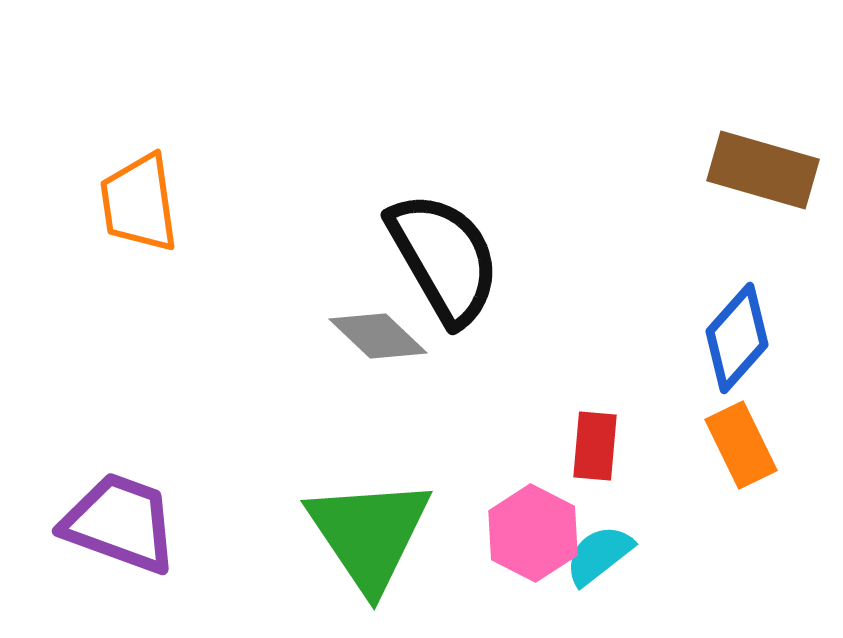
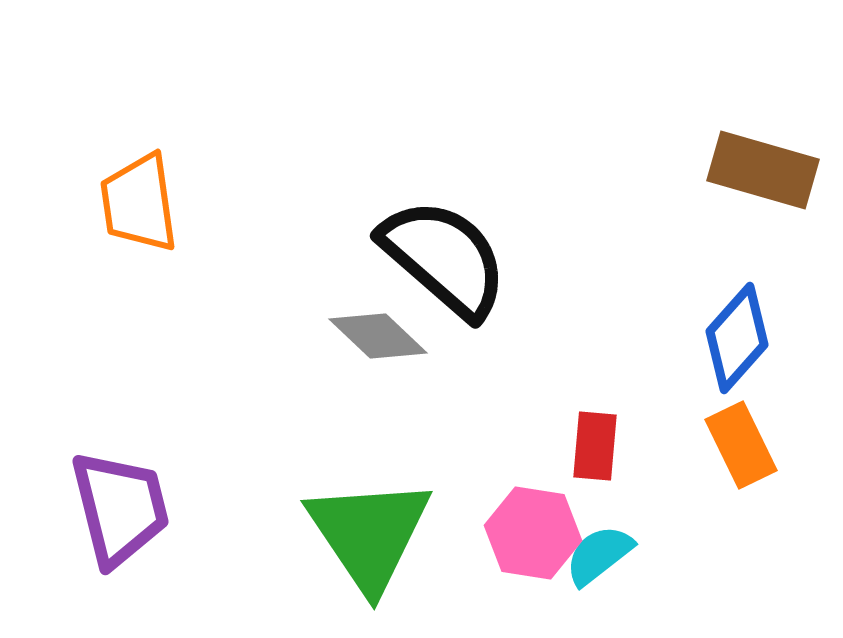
black semicircle: rotated 19 degrees counterclockwise
purple trapezoid: moved 15 px up; rotated 56 degrees clockwise
pink hexagon: rotated 18 degrees counterclockwise
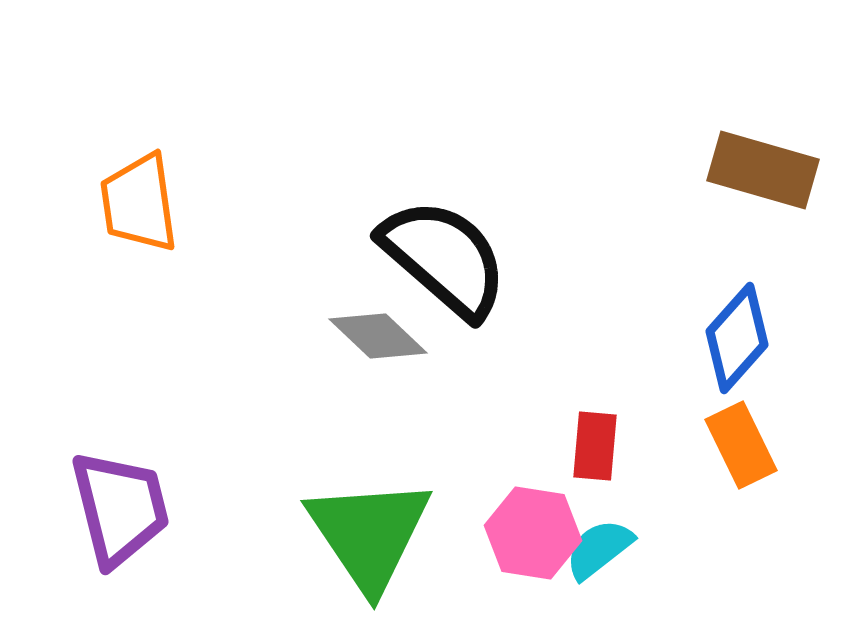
cyan semicircle: moved 6 px up
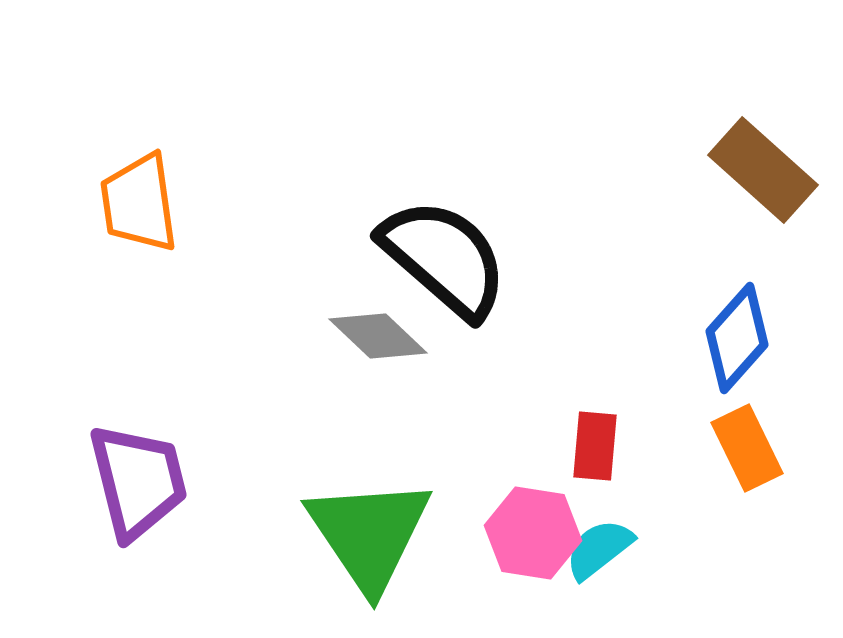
brown rectangle: rotated 26 degrees clockwise
orange rectangle: moved 6 px right, 3 px down
purple trapezoid: moved 18 px right, 27 px up
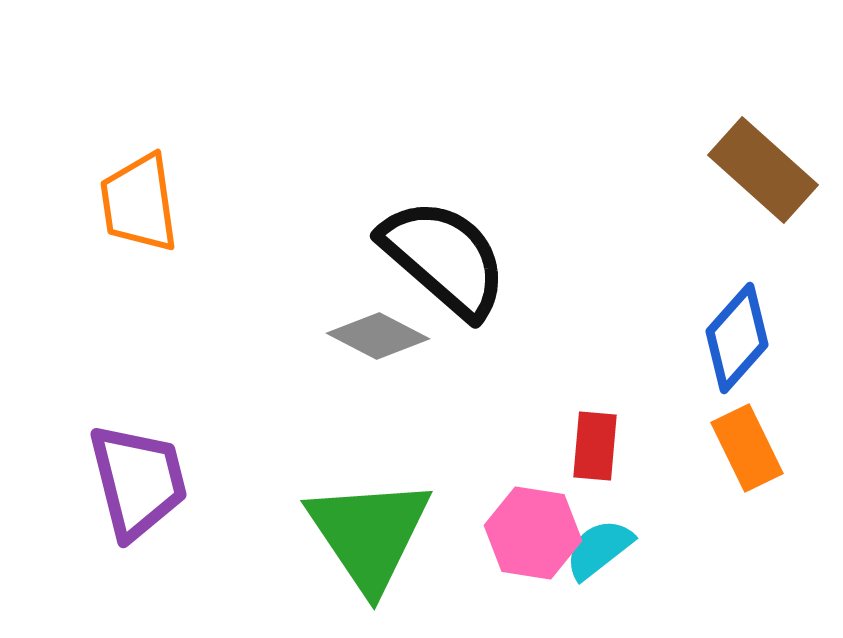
gray diamond: rotated 16 degrees counterclockwise
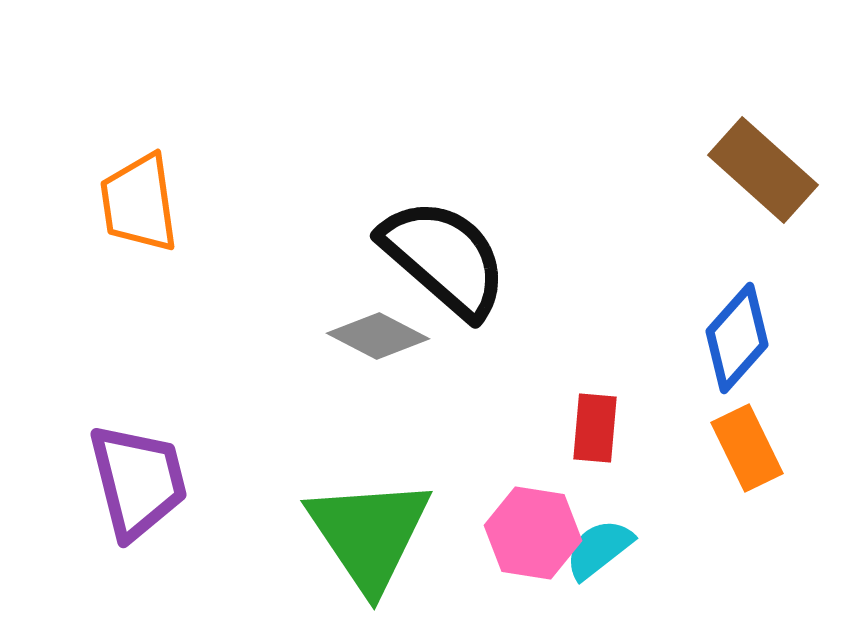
red rectangle: moved 18 px up
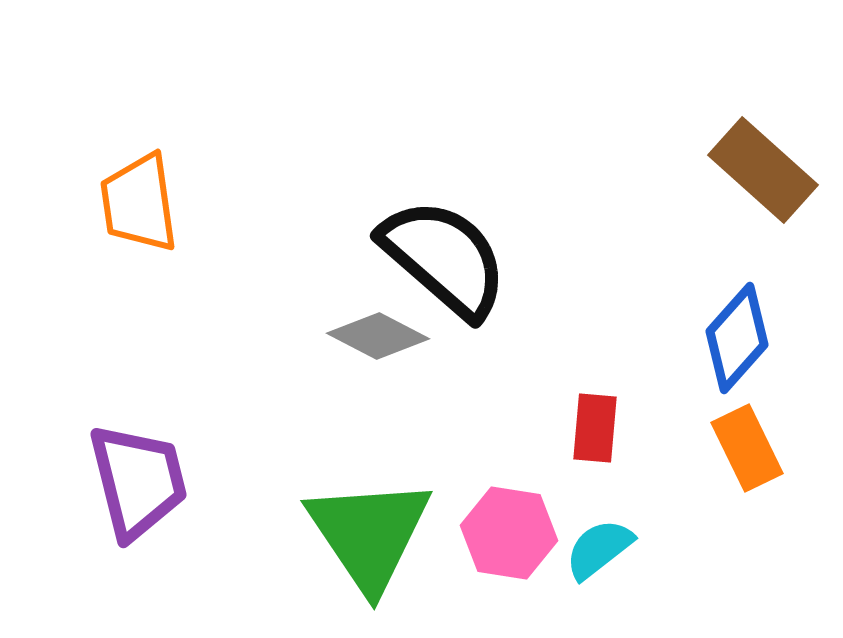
pink hexagon: moved 24 px left
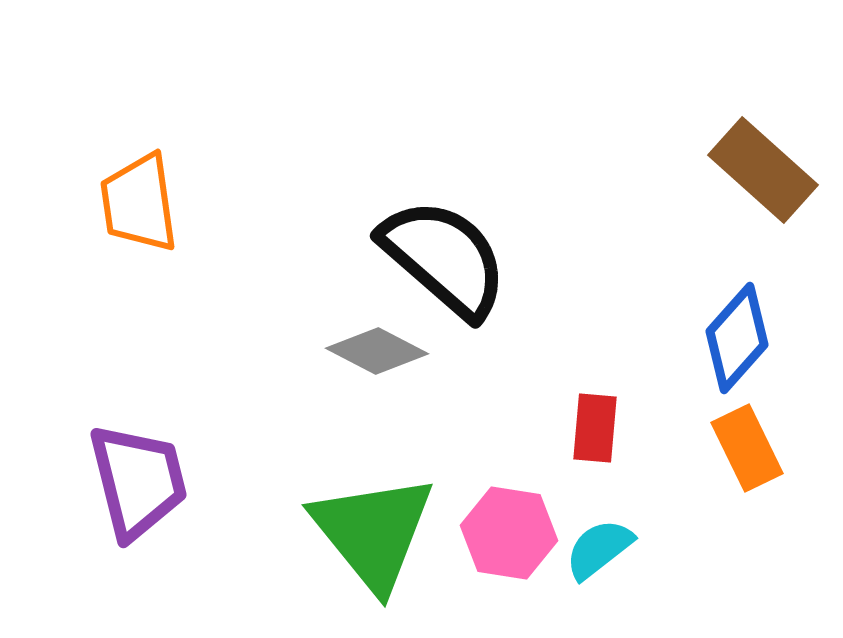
gray diamond: moved 1 px left, 15 px down
green triangle: moved 4 px right, 2 px up; rotated 5 degrees counterclockwise
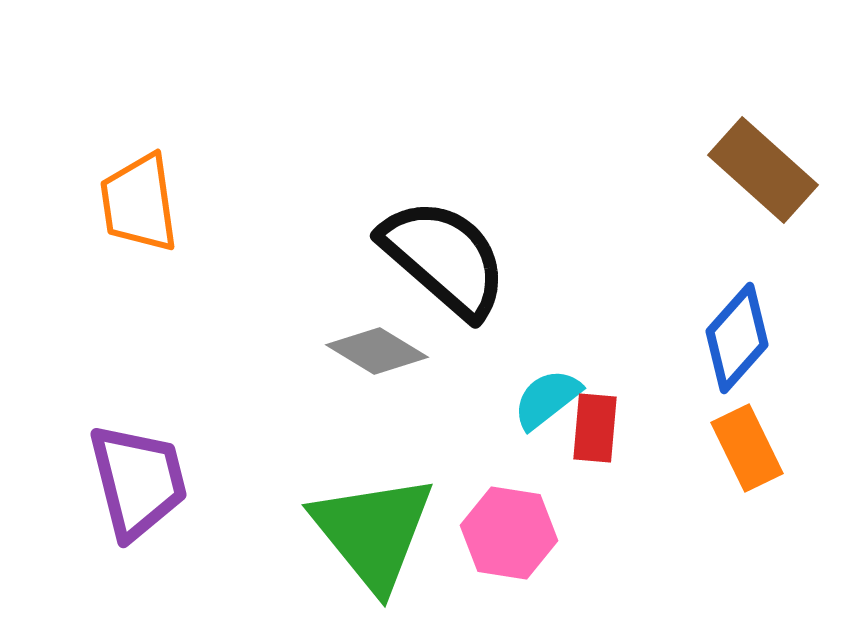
gray diamond: rotated 4 degrees clockwise
cyan semicircle: moved 52 px left, 150 px up
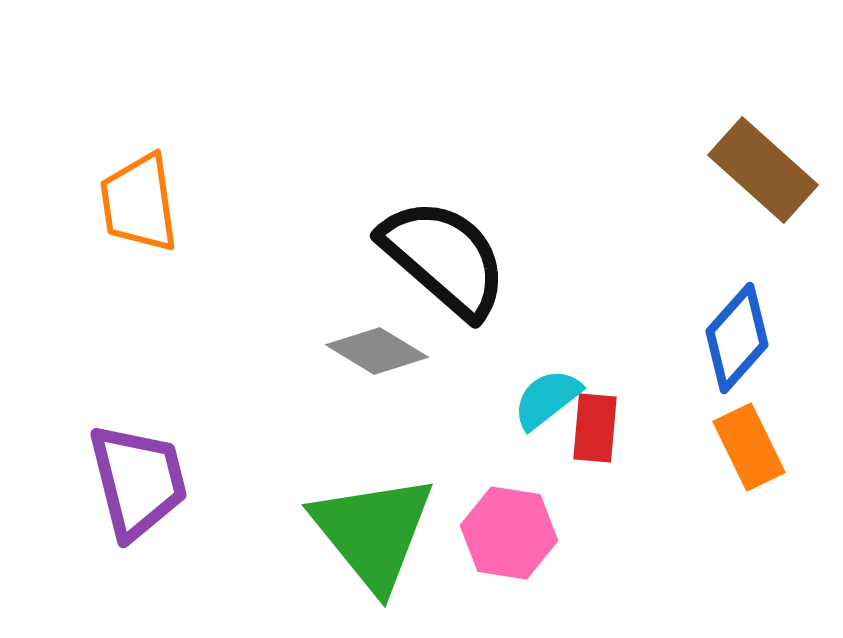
orange rectangle: moved 2 px right, 1 px up
